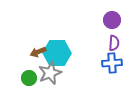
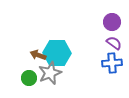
purple circle: moved 2 px down
purple semicircle: rotated 56 degrees counterclockwise
brown arrow: moved 3 px down; rotated 42 degrees clockwise
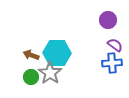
purple circle: moved 4 px left, 2 px up
purple semicircle: moved 1 px right, 2 px down
brown arrow: moved 7 px left
gray star: rotated 15 degrees counterclockwise
green circle: moved 2 px right, 1 px up
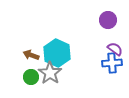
purple semicircle: moved 4 px down
cyan hexagon: rotated 24 degrees clockwise
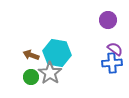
cyan hexagon: rotated 16 degrees counterclockwise
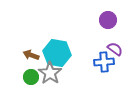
blue cross: moved 8 px left, 1 px up
